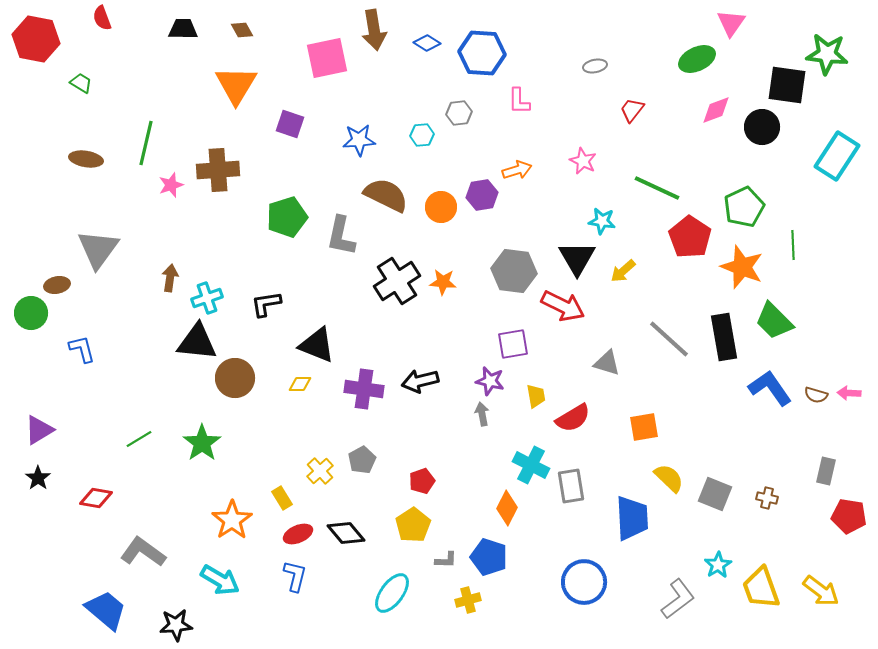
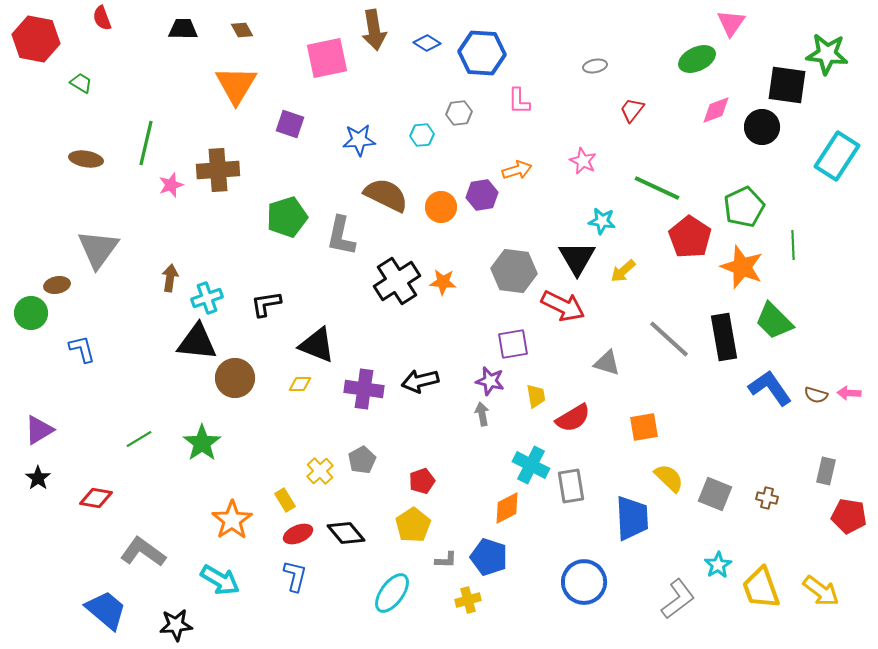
yellow rectangle at (282, 498): moved 3 px right, 2 px down
orange diamond at (507, 508): rotated 36 degrees clockwise
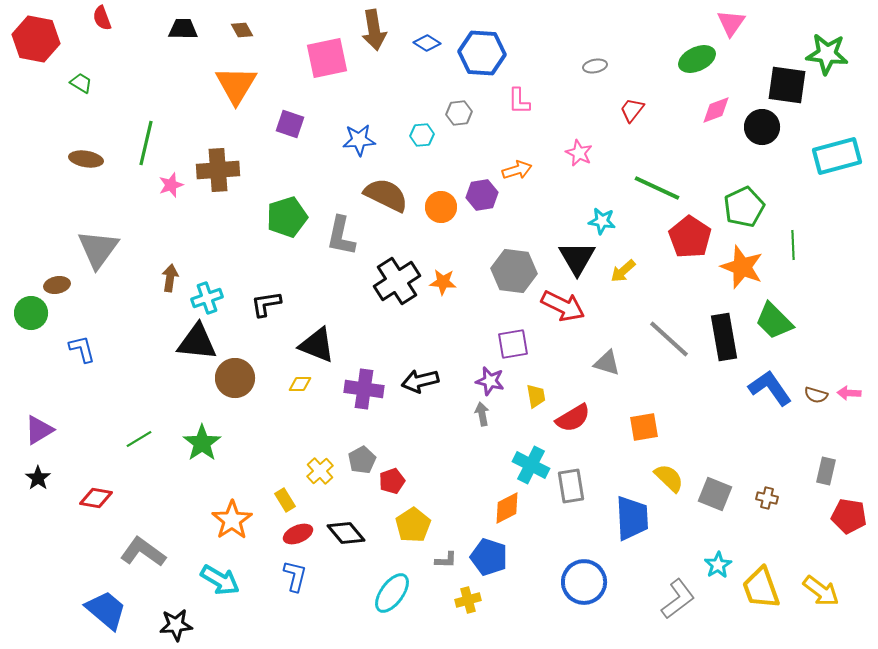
cyan rectangle at (837, 156): rotated 42 degrees clockwise
pink star at (583, 161): moved 4 px left, 8 px up
red pentagon at (422, 481): moved 30 px left
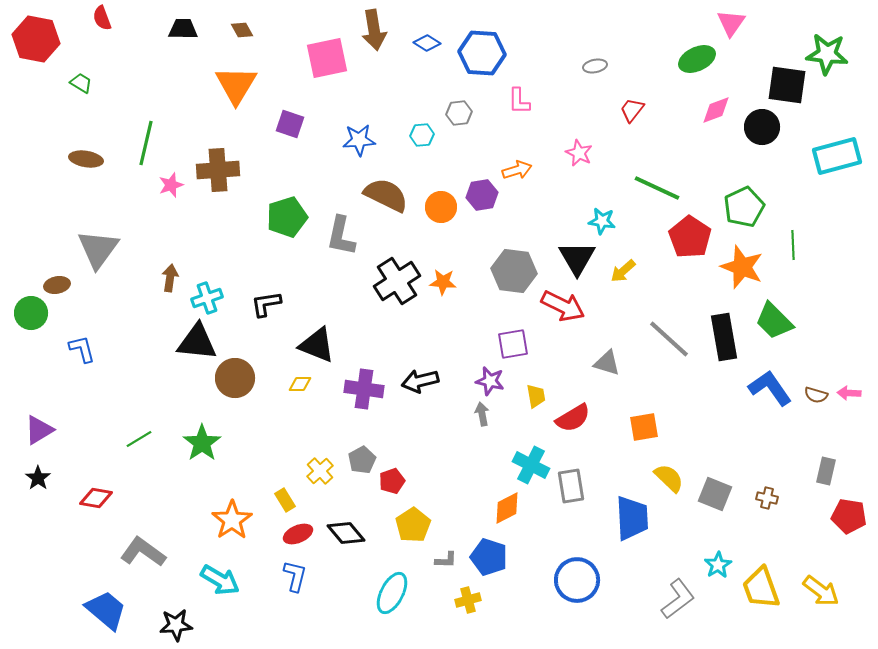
blue circle at (584, 582): moved 7 px left, 2 px up
cyan ellipse at (392, 593): rotated 9 degrees counterclockwise
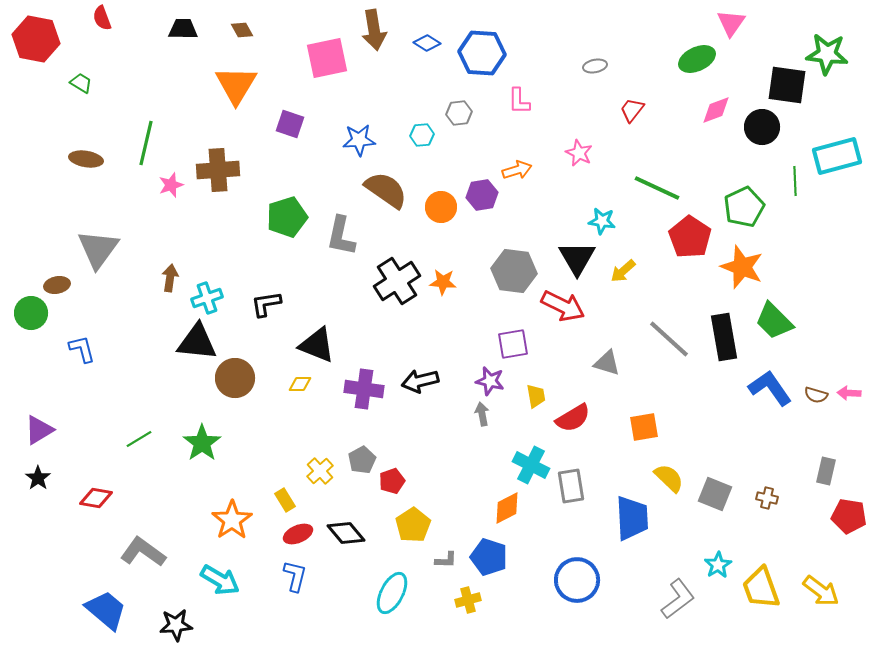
brown semicircle at (386, 195): moved 5 px up; rotated 9 degrees clockwise
green line at (793, 245): moved 2 px right, 64 px up
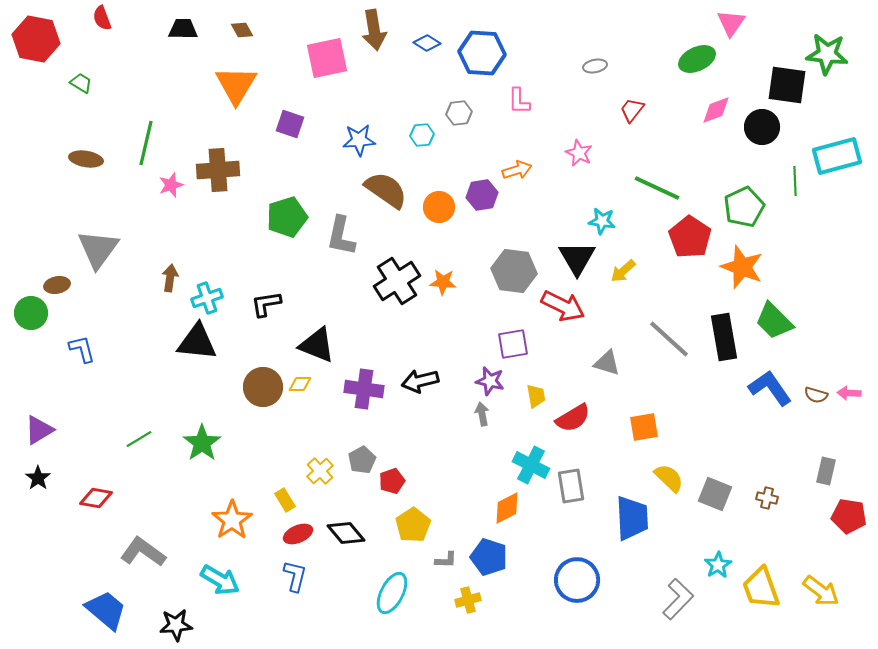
orange circle at (441, 207): moved 2 px left
brown circle at (235, 378): moved 28 px right, 9 px down
gray L-shape at (678, 599): rotated 9 degrees counterclockwise
